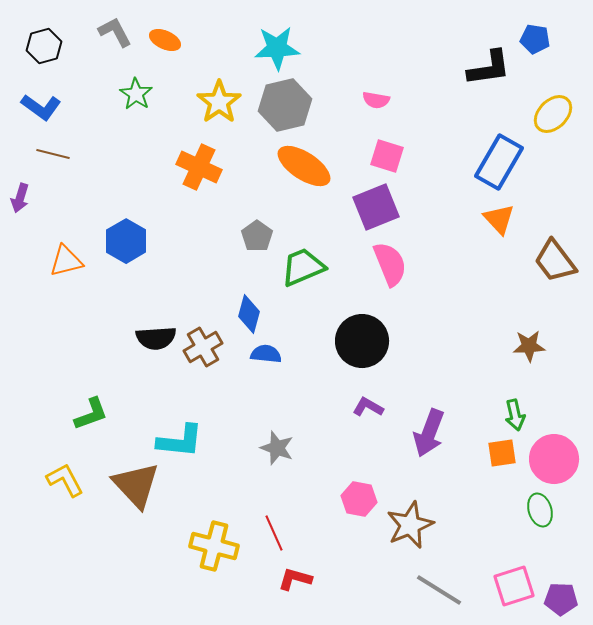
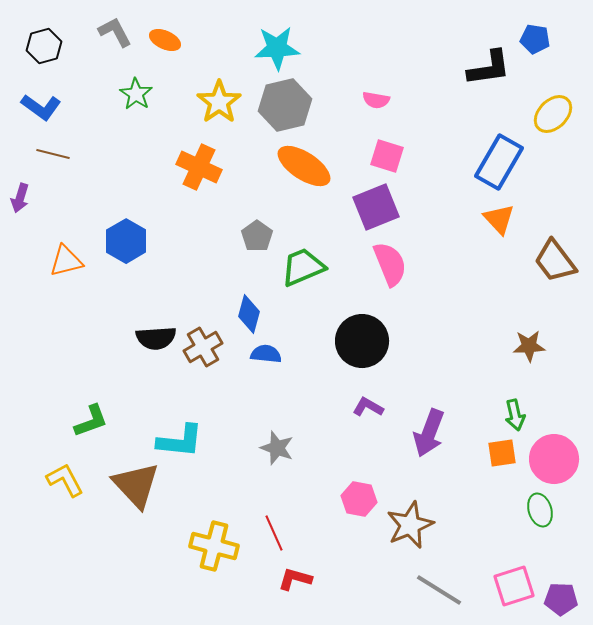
green L-shape at (91, 414): moved 7 px down
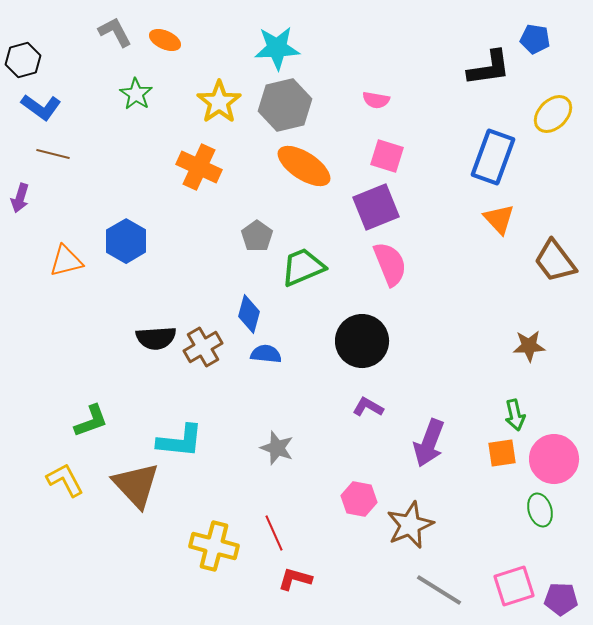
black hexagon at (44, 46): moved 21 px left, 14 px down
blue rectangle at (499, 162): moved 6 px left, 5 px up; rotated 10 degrees counterclockwise
purple arrow at (429, 433): moved 10 px down
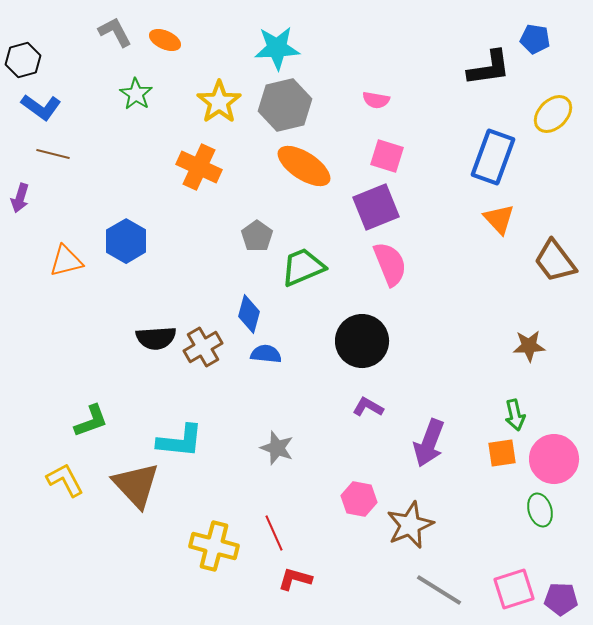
pink square at (514, 586): moved 3 px down
